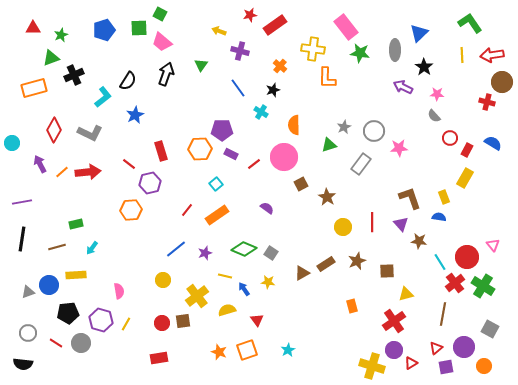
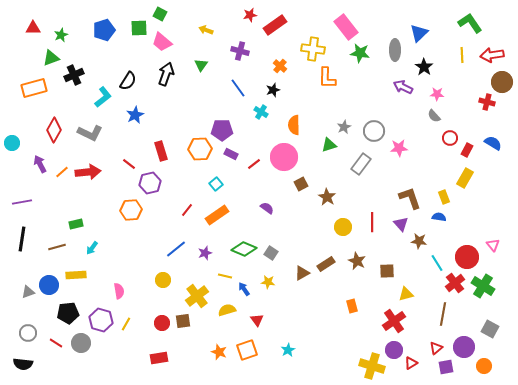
yellow arrow at (219, 31): moved 13 px left, 1 px up
brown star at (357, 261): rotated 24 degrees counterclockwise
cyan line at (440, 262): moved 3 px left, 1 px down
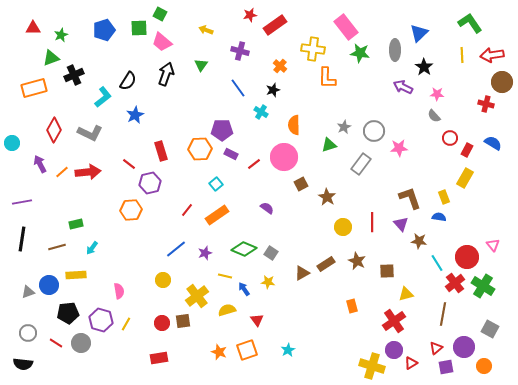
red cross at (487, 102): moved 1 px left, 2 px down
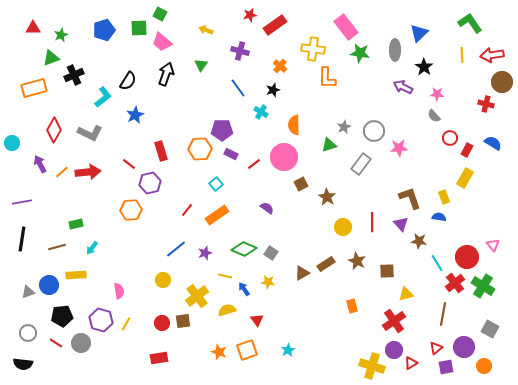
black pentagon at (68, 313): moved 6 px left, 3 px down
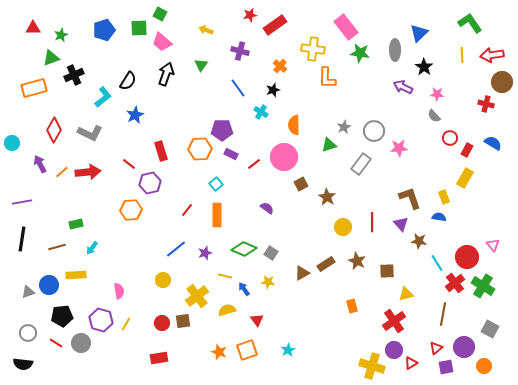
orange rectangle at (217, 215): rotated 55 degrees counterclockwise
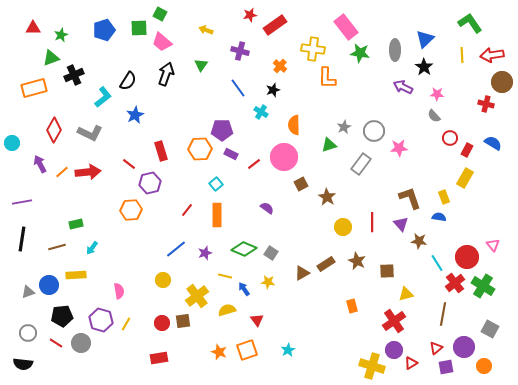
blue triangle at (419, 33): moved 6 px right, 6 px down
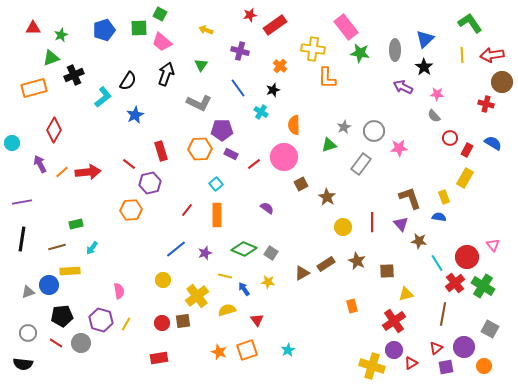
gray L-shape at (90, 133): moved 109 px right, 30 px up
yellow rectangle at (76, 275): moved 6 px left, 4 px up
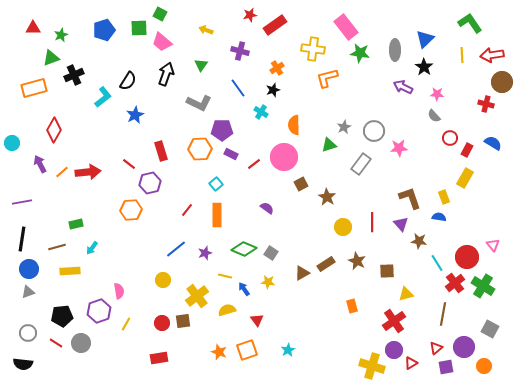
orange cross at (280, 66): moved 3 px left, 2 px down; rotated 16 degrees clockwise
orange L-shape at (327, 78): rotated 75 degrees clockwise
blue circle at (49, 285): moved 20 px left, 16 px up
purple hexagon at (101, 320): moved 2 px left, 9 px up; rotated 25 degrees clockwise
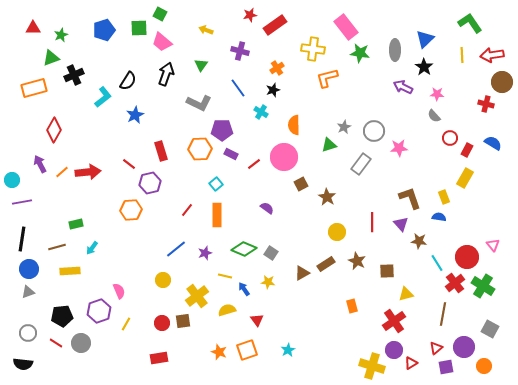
cyan circle at (12, 143): moved 37 px down
yellow circle at (343, 227): moved 6 px left, 5 px down
pink semicircle at (119, 291): rotated 14 degrees counterclockwise
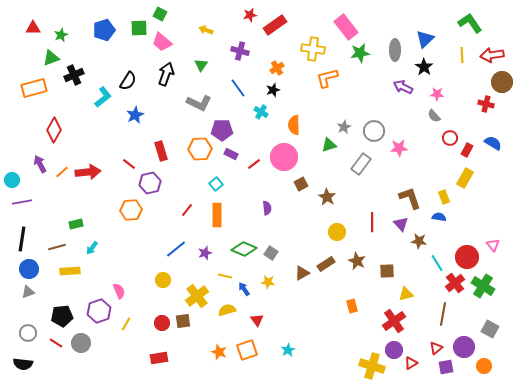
green star at (360, 53): rotated 18 degrees counterclockwise
purple semicircle at (267, 208): rotated 48 degrees clockwise
